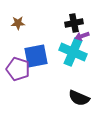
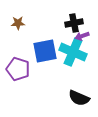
blue square: moved 9 px right, 5 px up
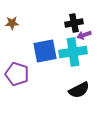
brown star: moved 6 px left
purple arrow: moved 2 px right, 1 px up
cyan cross: rotated 32 degrees counterclockwise
purple pentagon: moved 1 px left, 5 px down
black semicircle: moved 8 px up; rotated 50 degrees counterclockwise
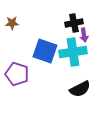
purple arrow: rotated 80 degrees counterclockwise
blue square: rotated 30 degrees clockwise
black semicircle: moved 1 px right, 1 px up
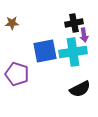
blue square: rotated 30 degrees counterclockwise
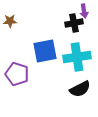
brown star: moved 2 px left, 2 px up
purple arrow: moved 24 px up
cyan cross: moved 4 px right, 5 px down
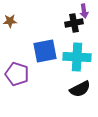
cyan cross: rotated 12 degrees clockwise
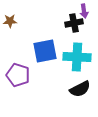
purple pentagon: moved 1 px right, 1 px down
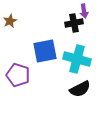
brown star: rotated 24 degrees counterclockwise
cyan cross: moved 2 px down; rotated 12 degrees clockwise
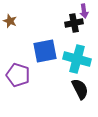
brown star: rotated 24 degrees counterclockwise
black semicircle: rotated 90 degrees counterclockwise
